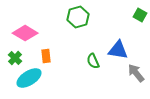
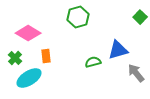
green square: moved 2 px down; rotated 16 degrees clockwise
pink diamond: moved 3 px right
blue triangle: rotated 25 degrees counterclockwise
green semicircle: moved 1 px down; rotated 98 degrees clockwise
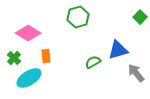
green cross: moved 1 px left
green semicircle: rotated 14 degrees counterclockwise
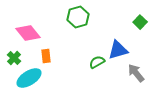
green square: moved 5 px down
pink diamond: rotated 20 degrees clockwise
green semicircle: moved 4 px right
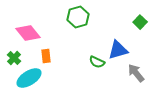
green semicircle: rotated 126 degrees counterclockwise
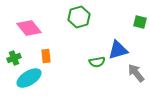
green hexagon: moved 1 px right
green square: rotated 32 degrees counterclockwise
pink diamond: moved 1 px right, 5 px up
green cross: rotated 24 degrees clockwise
green semicircle: rotated 35 degrees counterclockwise
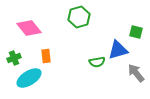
green square: moved 4 px left, 10 px down
